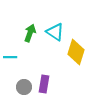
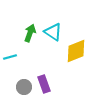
cyan triangle: moved 2 px left
yellow diamond: moved 1 px up; rotated 50 degrees clockwise
cyan line: rotated 16 degrees counterclockwise
purple rectangle: rotated 30 degrees counterclockwise
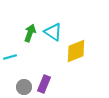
purple rectangle: rotated 42 degrees clockwise
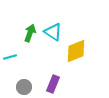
purple rectangle: moved 9 px right
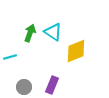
purple rectangle: moved 1 px left, 1 px down
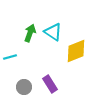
purple rectangle: moved 2 px left, 1 px up; rotated 54 degrees counterclockwise
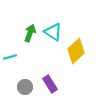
yellow diamond: rotated 20 degrees counterclockwise
gray circle: moved 1 px right
